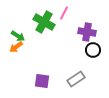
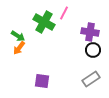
purple cross: moved 3 px right
orange arrow: moved 3 px right, 1 px down; rotated 16 degrees counterclockwise
gray rectangle: moved 15 px right
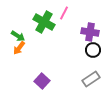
purple square: rotated 35 degrees clockwise
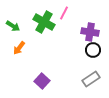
green arrow: moved 5 px left, 10 px up
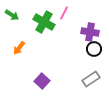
green arrow: moved 1 px left, 11 px up
black circle: moved 1 px right, 1 px up
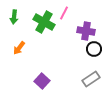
green arrow: moved 2 px right, 2 px down; rotated 64 degrees clockwise
purple cross: moved 4 px left, 1 px up
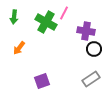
green cross: moved 2 px right
purple square: rotated 28 degrees clockwise
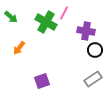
green arrow: moved 3 px left; rotated 56 degrees counterclockwise
black circle: moved 1 px right, 1 px down
gray rectangle: moved 2 px right
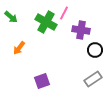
purple cross: moved 5 px left, 1 px up
